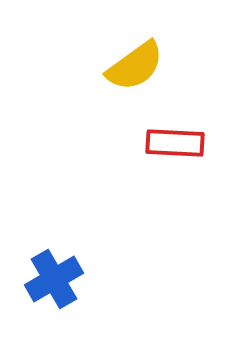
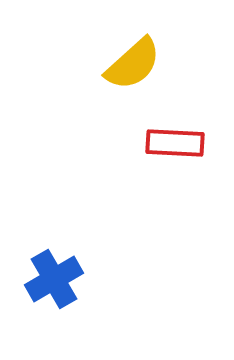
yellow semicircle: moved 2 px left, 2 px up; rotated 6 degrees counterclockwise
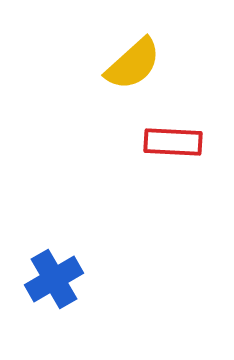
red rectangle: moved 2 px left, 1 px up
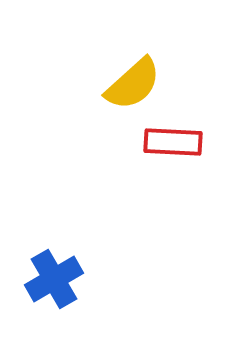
yellow semicircle: moved 20 px down
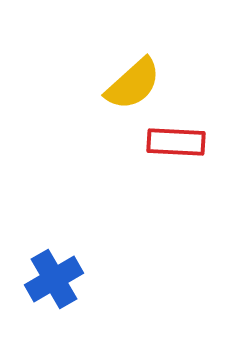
red rectangle: moved 3 px right
